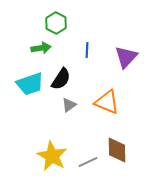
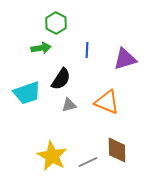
purple triangle: moved 1 px left, 2 px down; rotated 30 degrees clockwise
cyan trapezoid: moved 3 px left, 9 px down
gray triangle: rotated 21 degrees clockwise
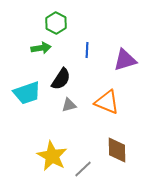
purple triangle: moved 1 px down
gray line: moved 5 px left, 7 px down; rotated 18 degrees counterclockwise
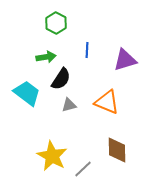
green arrow: moved 5 px right, 9 px down
cyan trapezoid: rotated 124 degrees counterclockwise
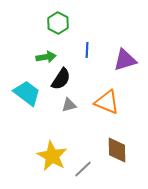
green hexagon: moved 2 px right
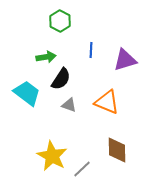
green hexagon: moved 2 px right, 2 px up
blue line: moved 4 px right
gray triangle: rotated 35 degrees clockwise
gray line: moved 1 px left
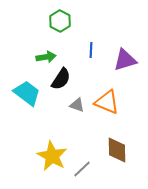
gray triangle: moved 8 px right
